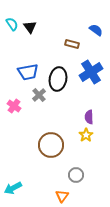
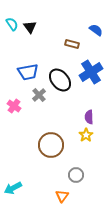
black ellipse: moved 2 px right, 1 px down; rotated 50 degrees counterclockwise
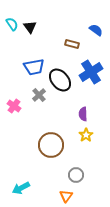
blue trapezoid: moved 6 px right, 5 px up
purple semicircle: moved 6 px left, 3 px up
cyan arrow: moved 8 px right
orange triangle: moved 4 px right
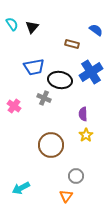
black triangle: moved 2 px right; rotated 16 degrees clockwise
black ellipse: rotated 40 degrees counterclockwise
gray cross: moved 5 px right, 3 px down; rotated 24 degrees counterclockwise
gray circle: moved 1 px down
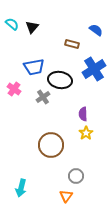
cyan semicircle: rotated 16 degrees counterclockwise
blue cross: moved 3 px right, 3 px up
gray cross: moved 1 px left, 1 px up; rotated 32 degrees clockwise
pink cross: moved 17 px up
yellow star: moved 2 px up
cyan arrow: rotated 48 degrees counterclockwise
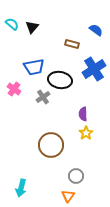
orange triangle: moved 2 px right
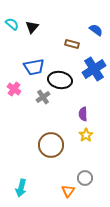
yellow star: moved 2 px down
gray circle: moved 9 px right, 2 px down
orange triangle: moved 5 px up
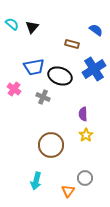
black ellipse: moved 4 px up; rotated 10 degrees clockwise
gray cross: rotated 32 degrees counterclockwise
cyan arrow: moved 15 px right, 7 px up
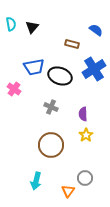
cyan semicircle: moved 1 px left; rotated 40 degrees clockwise
gray cross: moved 8 px right, 10 px down
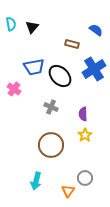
black ellipse: rotated 25 degrees clockwise
yellow star: moved 1 px left
